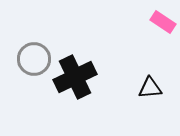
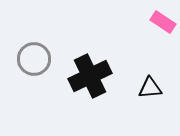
black cross: moved 15 px right, 1 px up
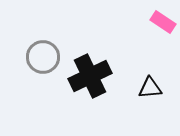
gray circle: moved 9 px right, 2 px up
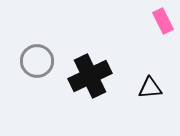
pink rectangle: moved 1 px up; rotated 30 degrees clockwise
gray circle: moved 6 px left, 4 px down
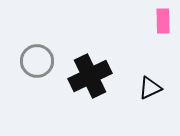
pink rectangle: rotated 25 degrees clockwise
black triangle: rotated 20 degrees counterclockwise
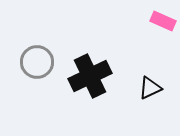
pink rectangle: rotated 65 degrees counterclockwise
gray circle: moved 1 px down
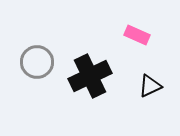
pink rectangle: moved 26 px left, 14 px down
black triangle: moved 2 px up
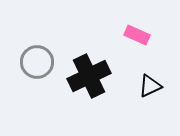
black cross: moved 1 px left
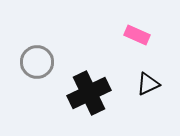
black cross: moved 17 px down
black triangle: moved 2 px left, 2 px up
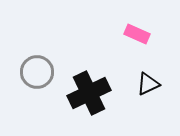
pink rectangle: moved 1 px up
gray circle: moved 10 px down
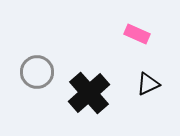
black cross: rotated 15 degrees counterclockwise
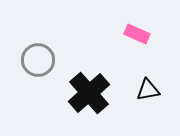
gray circle: moved 1 px right, 12 px up
black triangle: moved 6 px down; rotated 15 degrees clockwise
